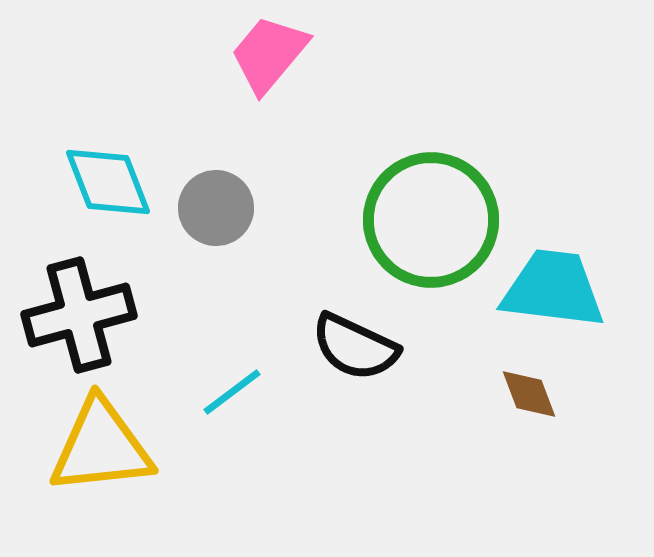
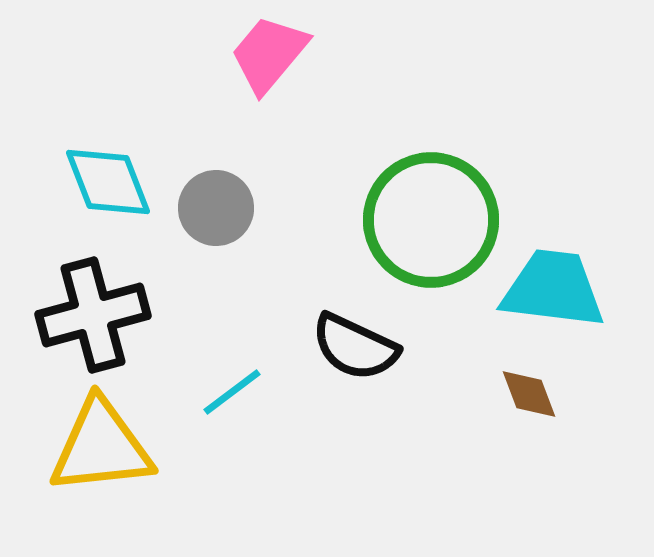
black cross: moved 14 px right
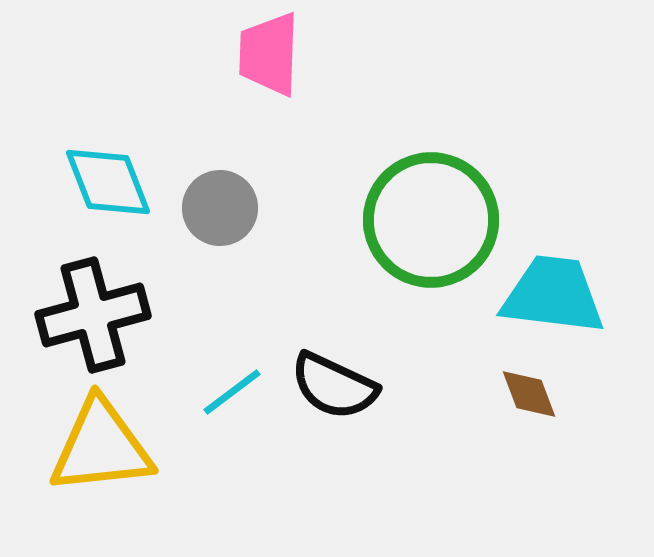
pink trapezoid: rotated 38 degrees counterclockwise
gray circle: moved 4 px right
cyan trapezoid: moved 6 px down
black semicircle: moved 21 px left, 39 px down
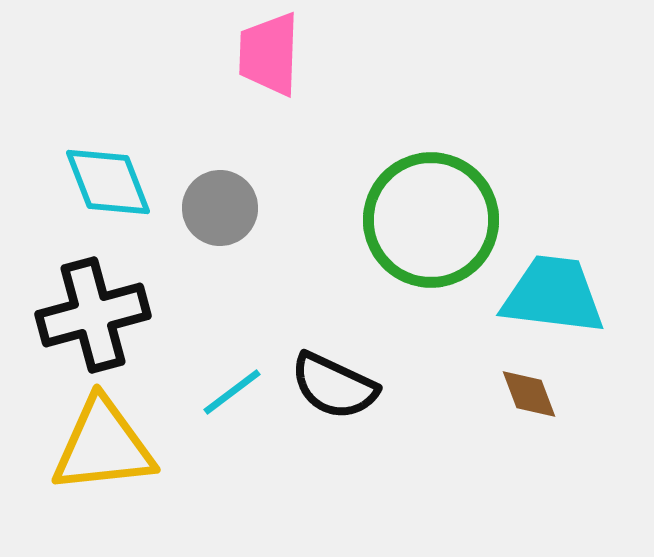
yellow triangle: moved 2 px right, 1 px up
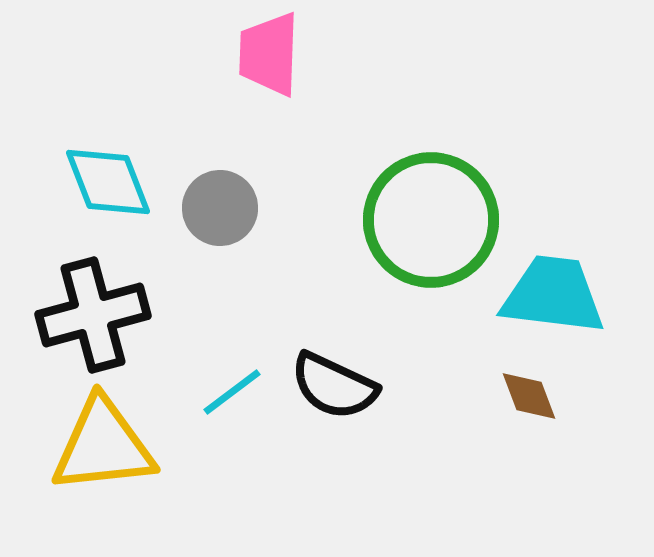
brown diamond: moved 2 px down
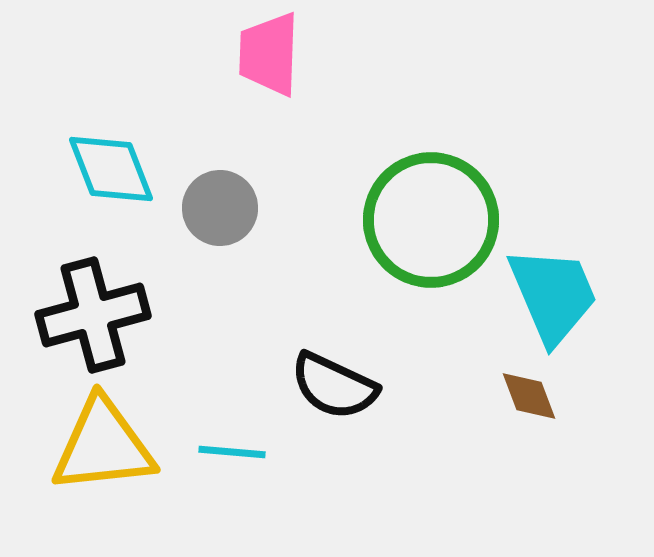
cyan diamond: moved 3 px right, 13 px up
cyan trapezoid: rotated 60 degrees clockwise
cyan line: moved 60 px down; rotated 42 degrees clockwise
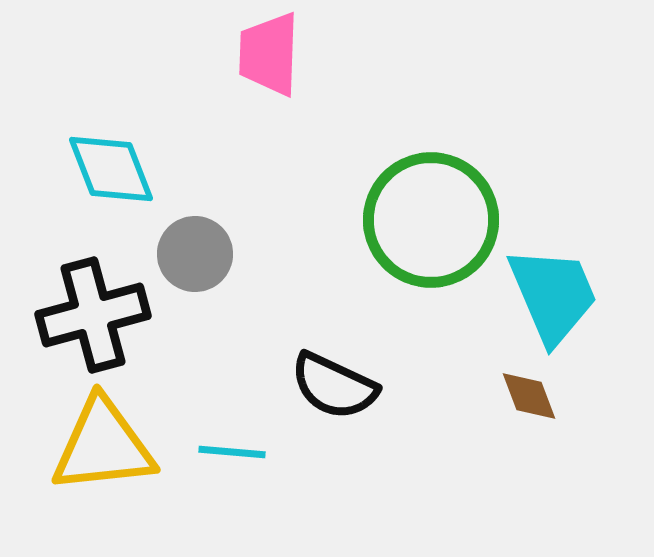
gray circle: moved 25 px left, 46 px down
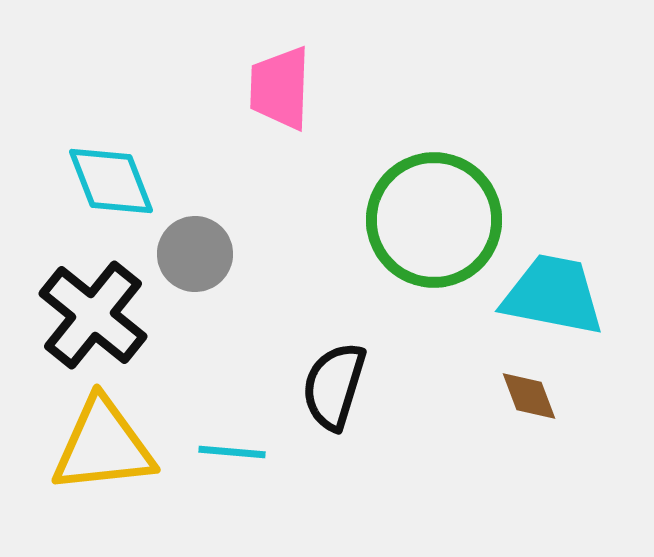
pink trapezoid: moved 11 px right, 34 px down
cyan diamond: moved 12 px down
green circle: moved 3 px right
cyan trapezoid: rotated 56 degrees counterclockwise
black cross: rotated 36 degrees counterclockwise
black semicircle: rotated 82 degrees clockwise
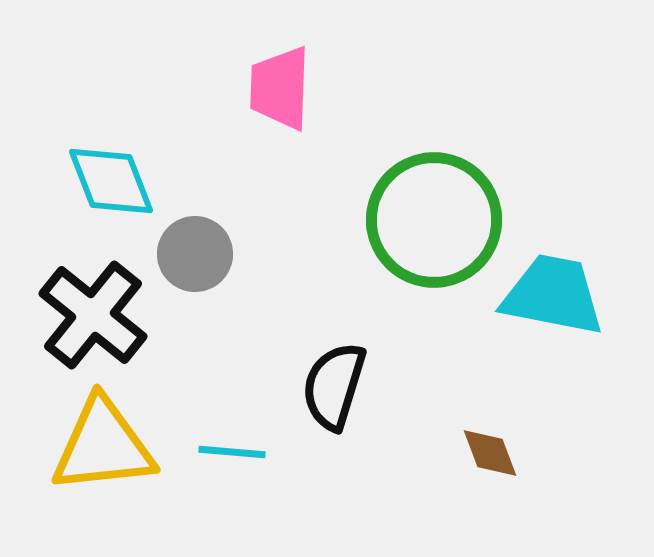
brown diamond: moved 39 px left, 57 px down
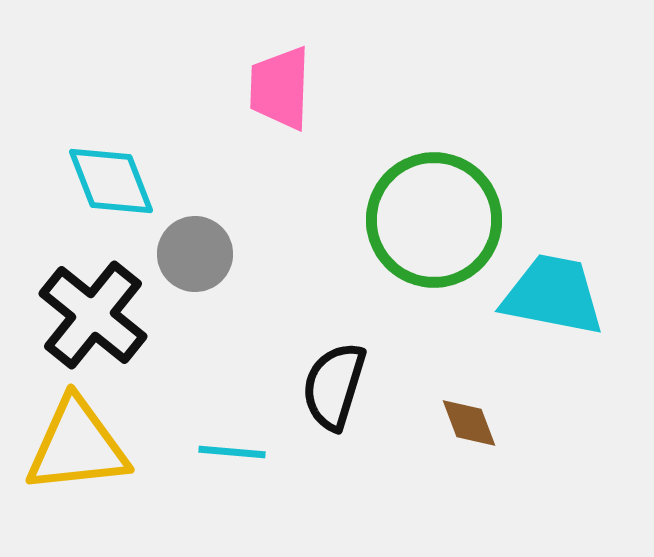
yellow triangle: moved 26 px left
brown diamond: moved 21 px left, 30 px up
